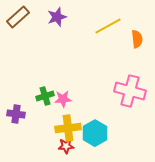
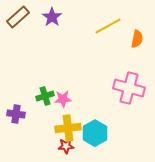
purple star: moved 5 px left; rotated 18 degrees counterclockwise
orange semicircle: rotated 18 degrees clockwise
pink cross: moved 1 px left, 3 px up
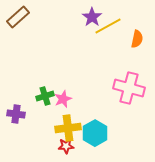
purple star: moved 40 px right
pink star: rotated 18 degrees counterclockwise
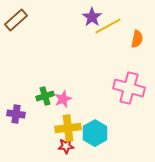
brown rectangle: moved 2 px left, 3 px down
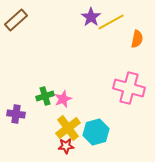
purple star: moved 1 px left
yellow line: moved 3 px right, 4 px up
yellow cross: rotated 30 degrees counterclockwise
cyan hexagon: moved 1 px right, 1 px up; rotated 15 degrees clockwise
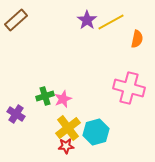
purple star: moved 4 px left, 3 px down
purple cross: rotated 24 degrees clockwise
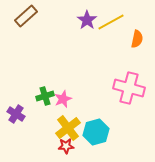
brown rectangle: moved 10 px right, 4 px up
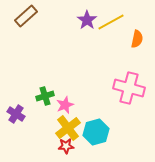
pink star: moved 2 px right, 6 px down
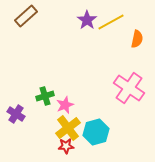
pink cross: rotated 20 degrees clockwise
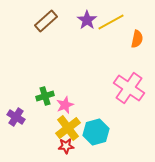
brown rectangle: moved 20 px right, 5 px down
purple cross: moved 3 px down
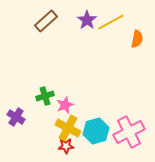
pink cross: moved 44 px down; rotated 28 degrees clockwise
yellow cross: rotated 25 degrees counterclockwise
cyan hexagon: moved 1 px up
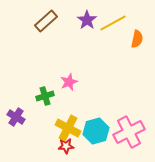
yellow line: moved 2 px right, 1 px down
pink star: moved 4 px right, 23 px up
